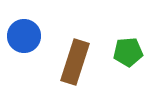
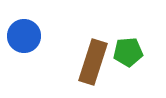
brown rectangle: moved 18 px right
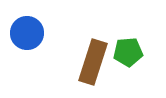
blue circle: moved 3 px right, 3 px up
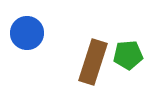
green pentagon: moved 3 px down
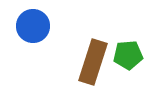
blue circle: moved 6 px right, 7 px up
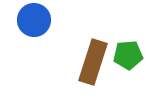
blue circle: moved 1 px right, 6 px up
